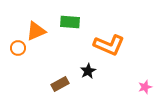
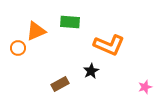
black star: moved 3 px right
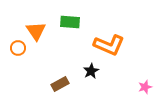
orange triangle: rotated 40 degrees counterclockwise
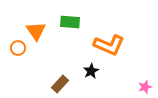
brown rectangle: rotated 18 degrees counterclockwise
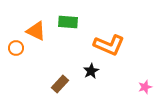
green rectangle: moved 2 px left
orange triangle: rotated 30 degrees counterclockwise
orange circle: moved 2 px left
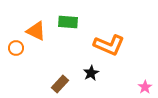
black star: moved 2 px down
pink star: rotated 16 degrees counterclockwise
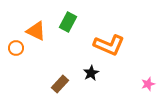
green rectangle: rotated 66 degrees counterclockwise
pink star: moved 3 px right, 3 px up; rotated 16 degrees clockwise
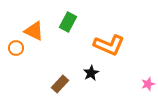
orange triangle: moved 2 px left
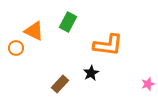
orange L-shape: moved 1 px left; rotated 16 degrees counterclockwise
